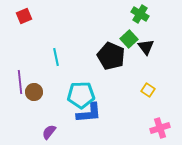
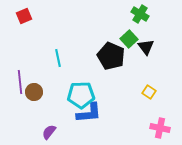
cyan line: moved 2 px right, 1 px down
yellow square: moved 1 px right, 2 px down
pink cross: rotated 30 degrees clockwise
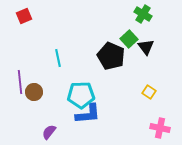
green cross: moved 3 px right
blue L-shape: moved 1 px left, 1 px down
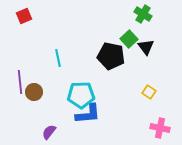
black pentagon: rotated 12 degrees counterclockwise
